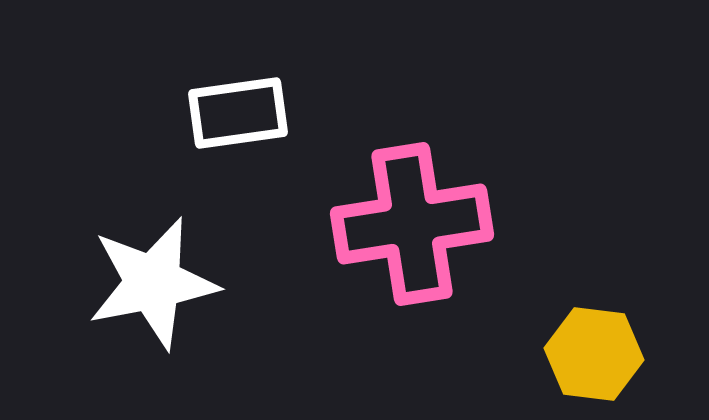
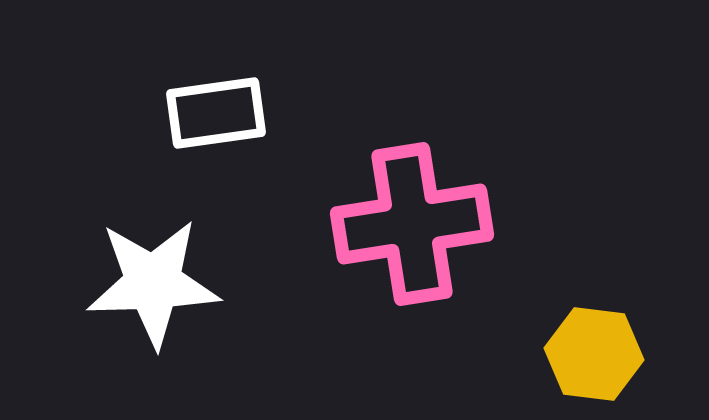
white rectangle: moved 22 px left
white star: rotated 9 degrees clockwise
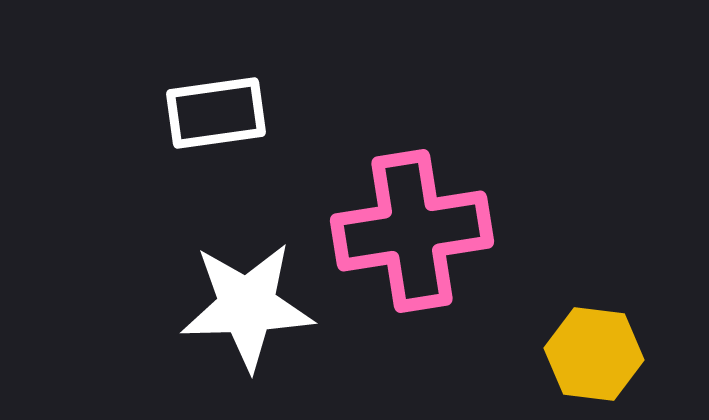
pink cross: moved 7 px down
white star: moved 94 px right, 23 px down
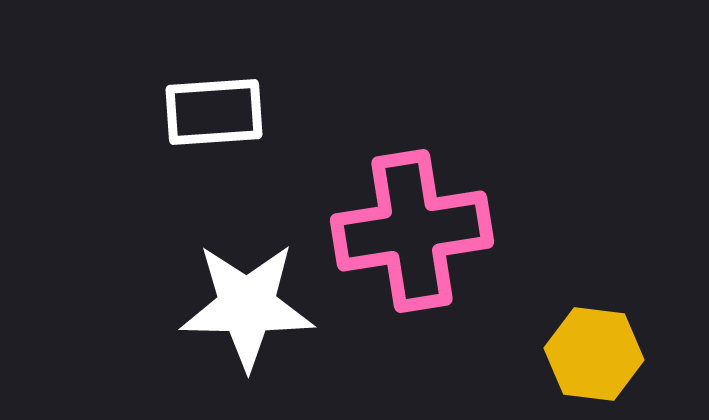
white rectangle: moved 2 px left, 1 px up; rotated 4 degrees clockwise
white star: rotated 3 degrees clockwise
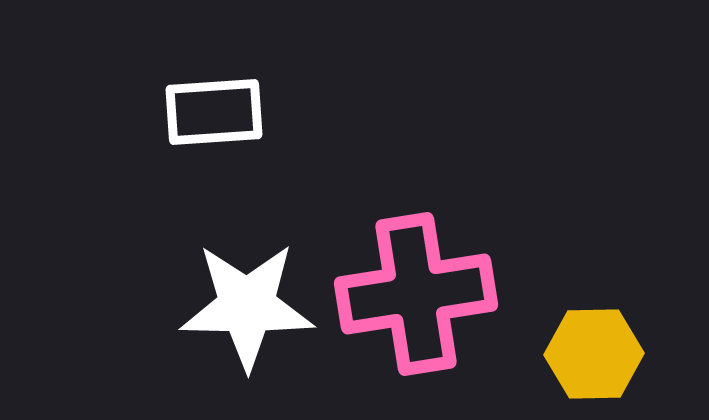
pink cross: moved 4 px right, 63 px down
yellow hexagon: rotated 8 degrees counterclockwise
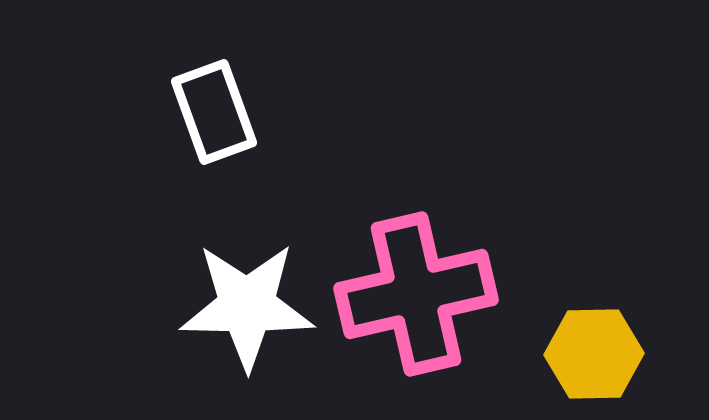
white rectangle: rotated 74 degrees clockwise
pink cross: rotated 4 degrees counterclockwise
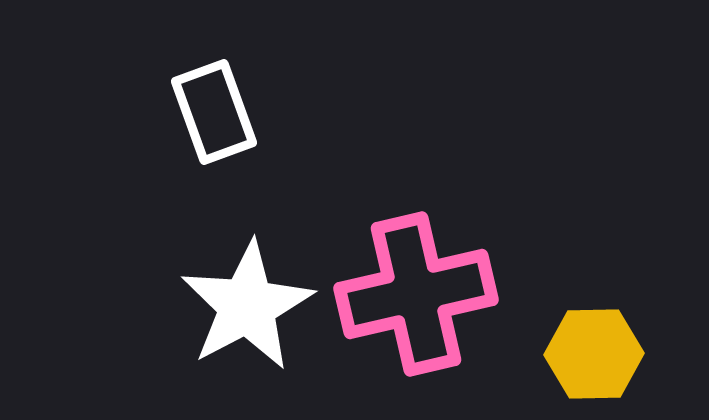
white star: rotated 29 degrees counterclockwise
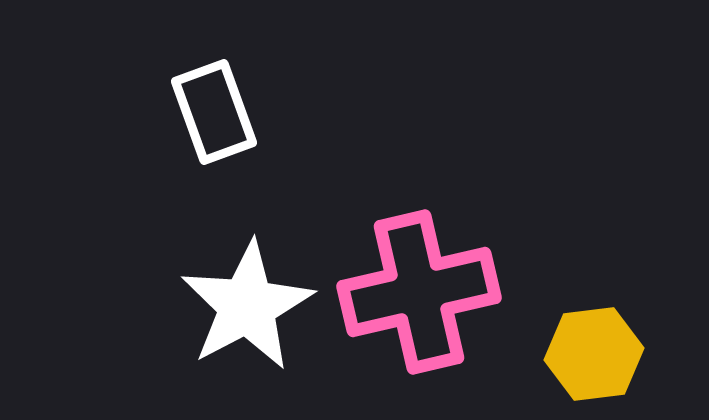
pink cross: moved 3 px right, 2 px up
yellow hexagon: rotated 6 degrees counterclockwise
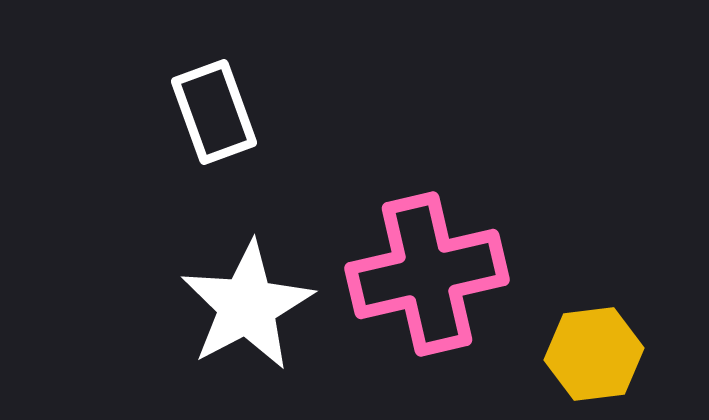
pink cross: moved 8 px right, 18 px up
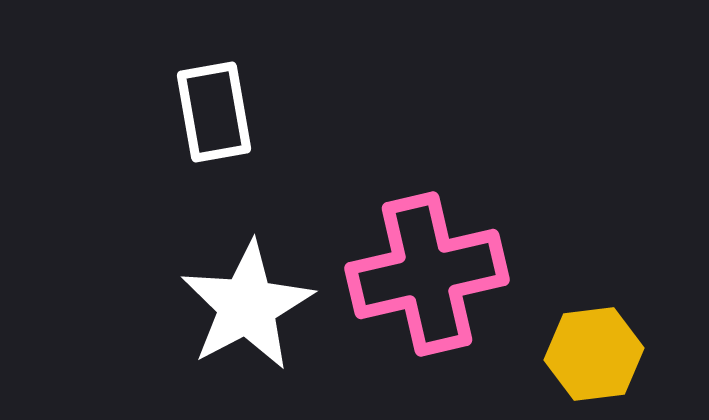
white rectangle: rotated 10 degrees clockwise
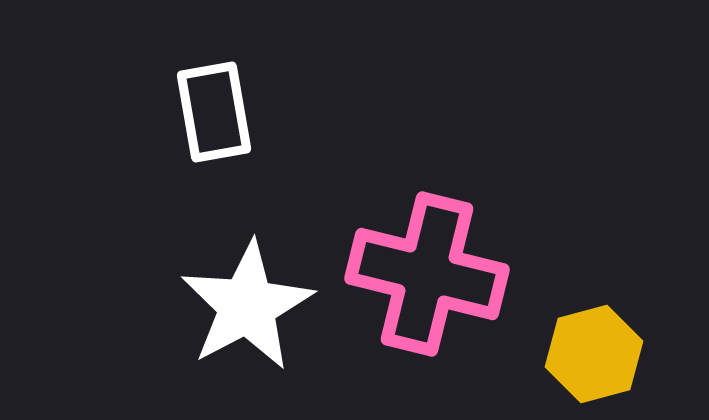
pink cross: rotated 27 degrees clockwise
yellow hexagon: rotated 8 degrees counterclockwise
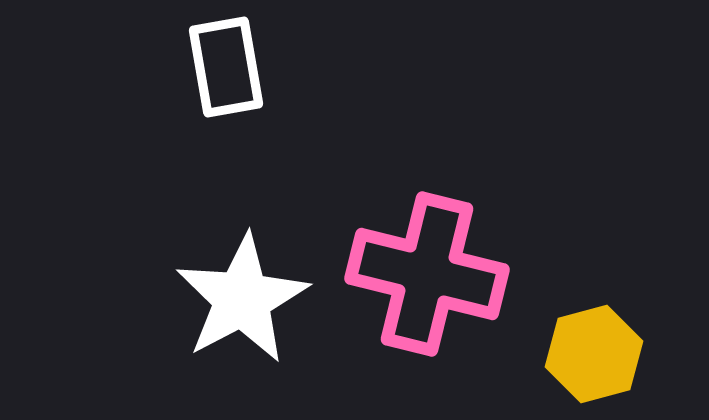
white rectangle: moved 12 px right, 45 px up
white star: moved 5 px left, 7 px up
